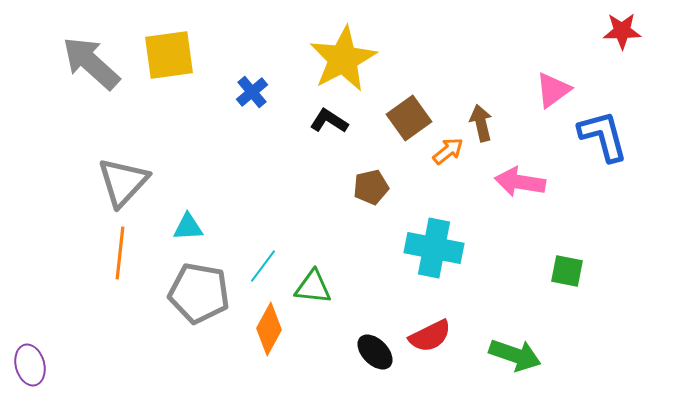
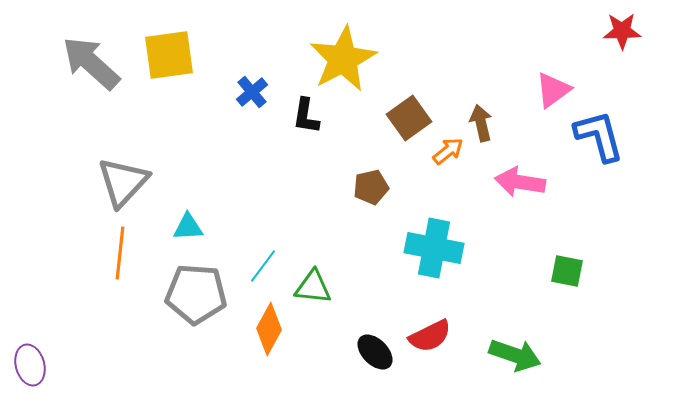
black L-shape: moved 23 px left, 5 px up; rotated 114 degrees counterclockwise
blue L-shape: moved 4 px left
gray pentagon: moved 3 px left, 1 px down; rotated 6 degrees counterclockwise
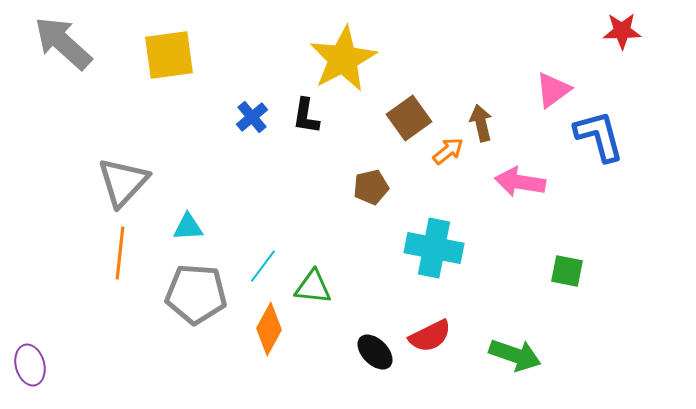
gray arrow: moved 28 px left, 20 px up
blue cross: moved 25 px down
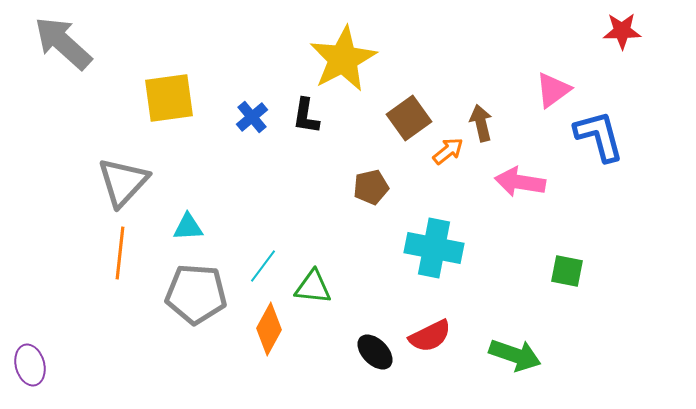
yellow square: moved 43 px down
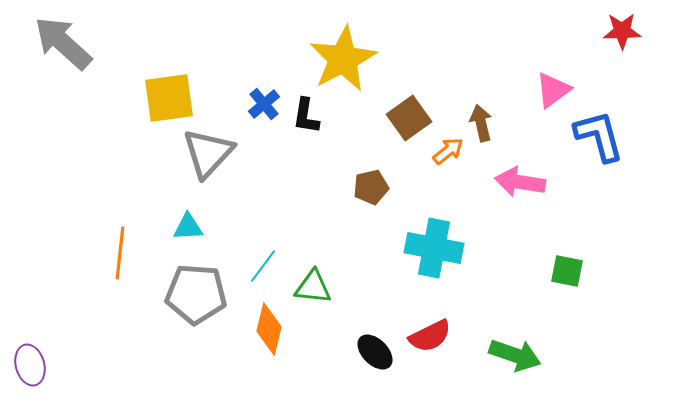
blue cross: moved 12 px right, 13 px up
gray triangle: moved 85 px right, 29 px up
orange diamond: rotated 15 degrees counterclockwise
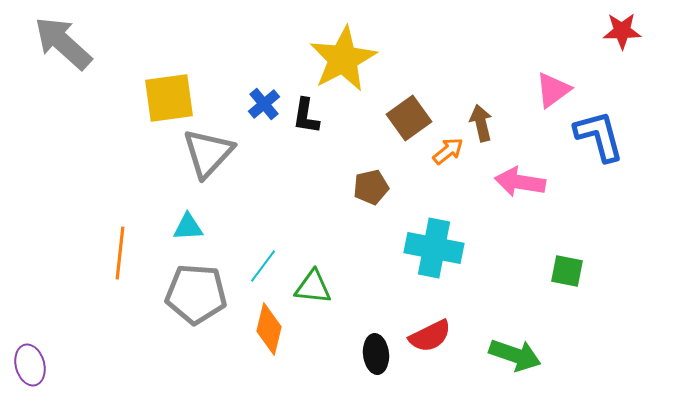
black ellipse: moved 1 px right, 2 px down; rotated 39 degrees clockwise
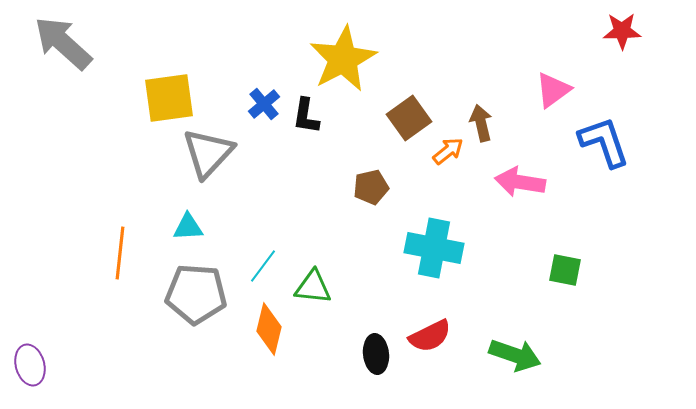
blue L-shape: moved 5 px right, 6 px down; rotated 4 degrees counterclockwise
green square: moved 2 px left, 1 px up
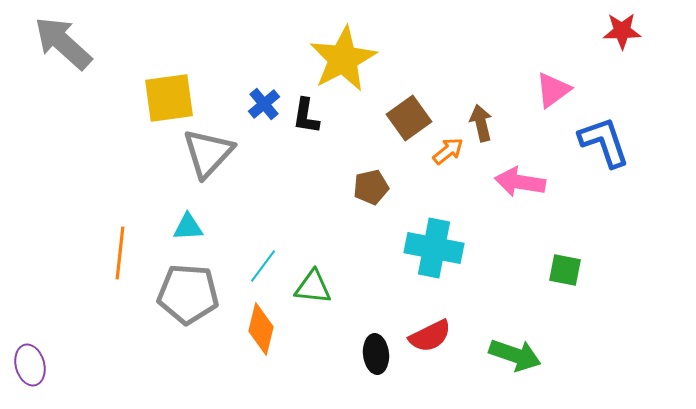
gray pentagon: moved 8 px left
orange diamond: moved 8 px left
